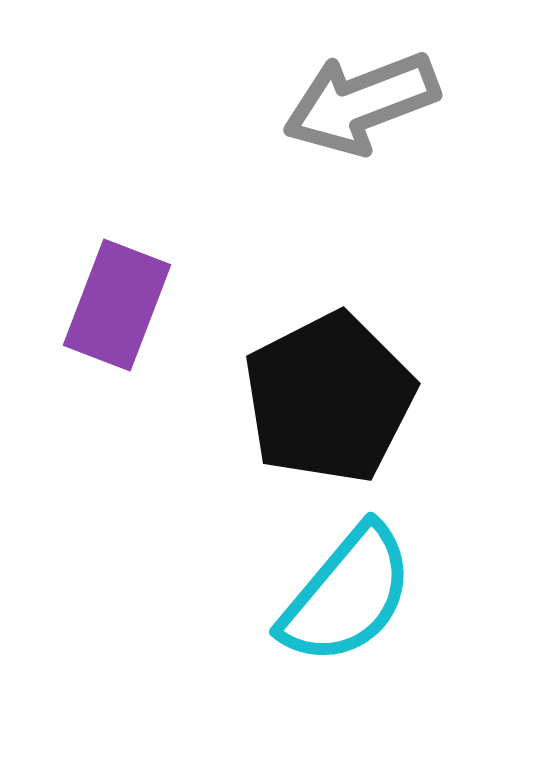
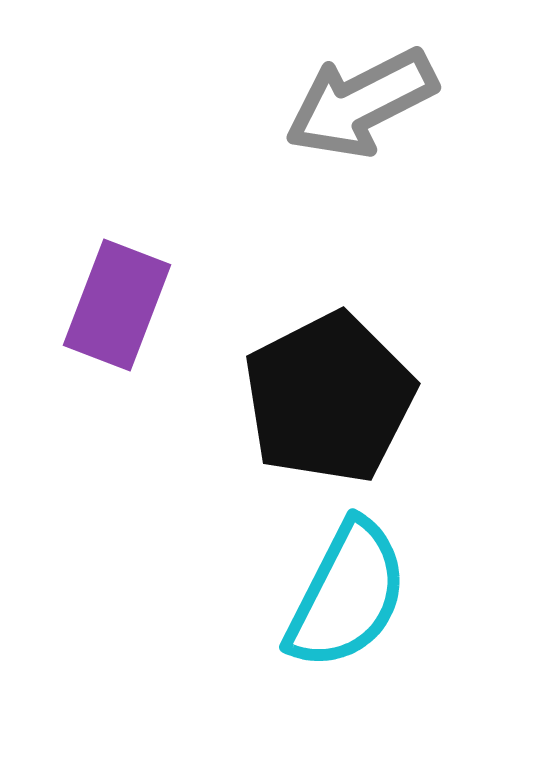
gray arrow: rotated 6 degrees counterclockwise
cyan semicircle: rotated 13 degrees counterclockwise
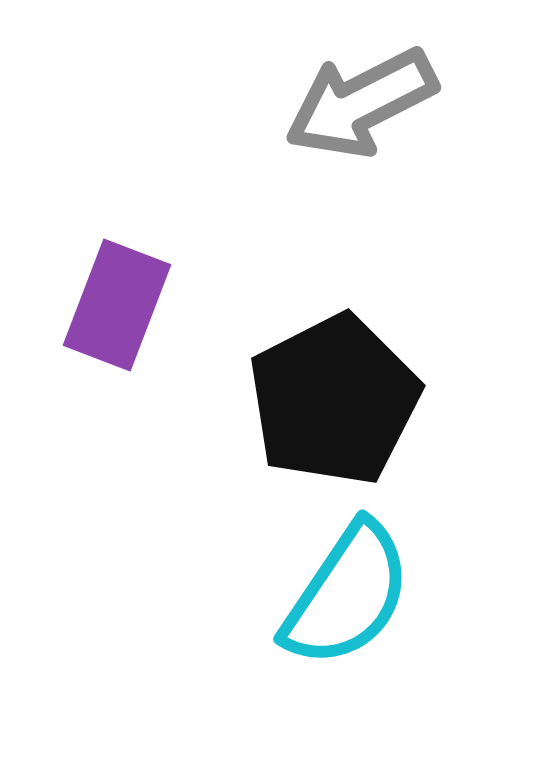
black pentagon: moved 5 px right, 2 px down
cyan semicircle: rotated 7 degrees clockwise
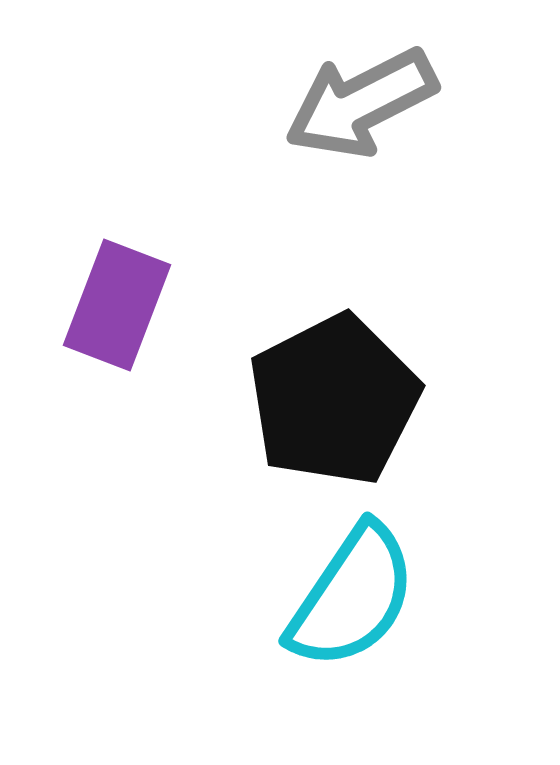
cyan semicircle: moved 5 px right, 2 px down
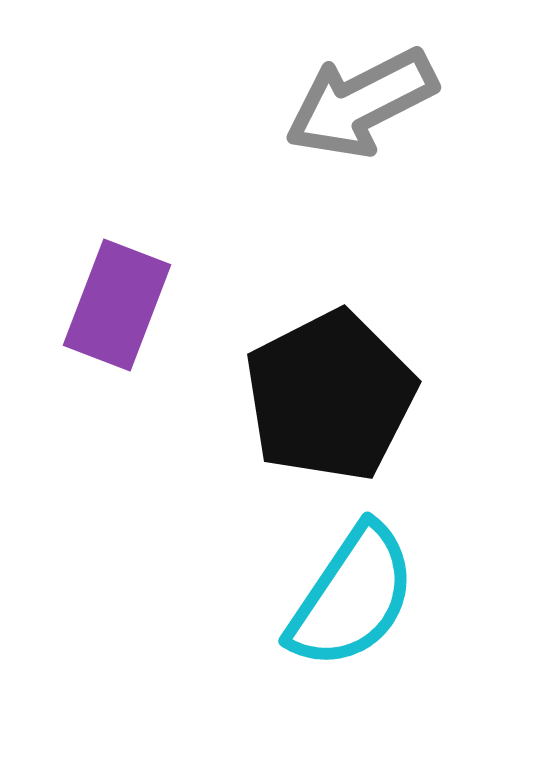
black pentagon: moved 4 px left, 4 px up
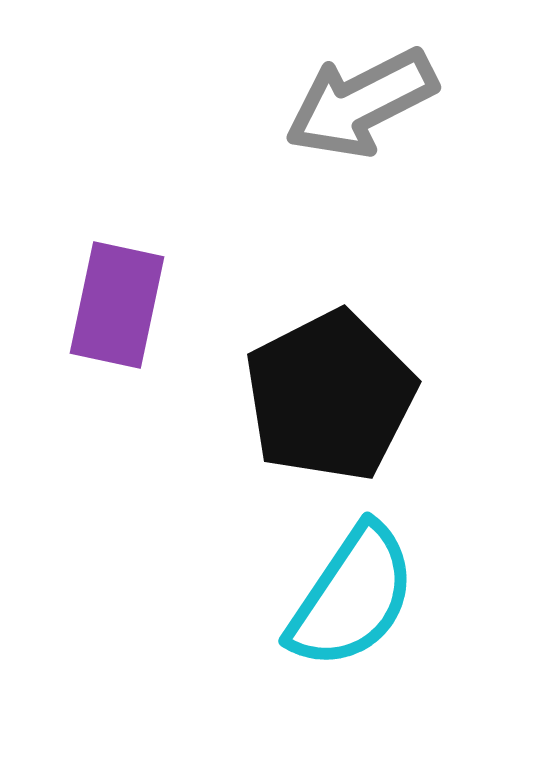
purple rectangle: rotated 9 degrees counterclockwise
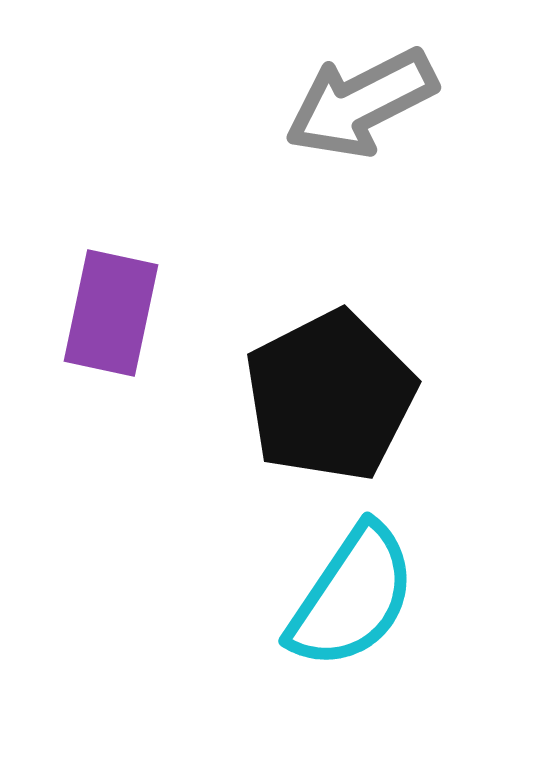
purple rectangle: moved 6 px left, 8 px down
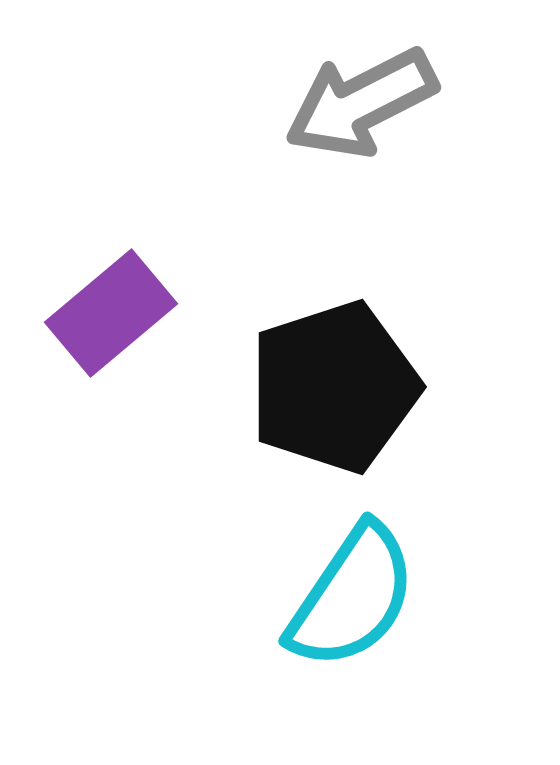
purple rectangle: rotated 38 degrees clockwise
black pentagon: moved 4 px right, 9 px up; rotated 9 degrees clockwise
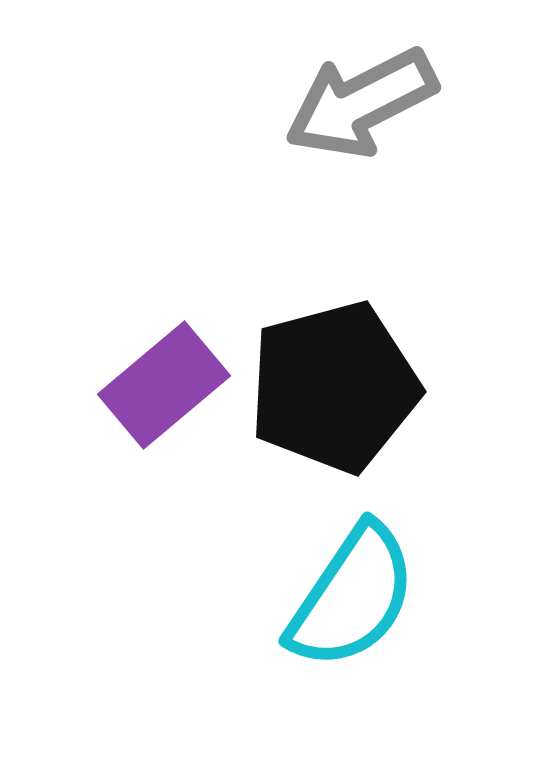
purple rectangle: moved 53 px right, 72 px down
black pentagon: rotated 3 degrees clockwise
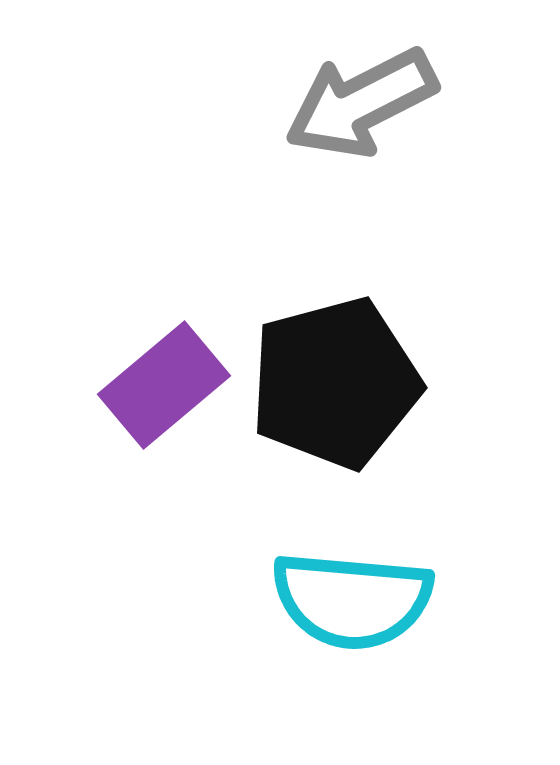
black pentagon: moved 1 px right, 4 px up
cyan semicircle: moved 3 px down; rotated 61 degrees clockwise
